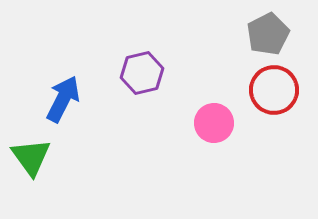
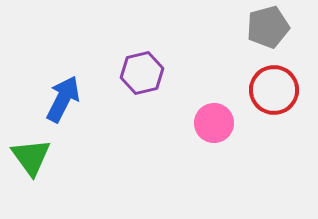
gray pentagon: moved 7 px up; rotated 12 degrees clockwise
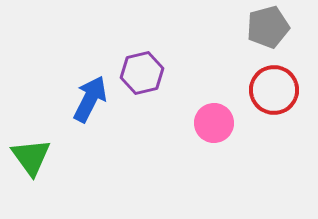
blue arrow: moved 27 px right
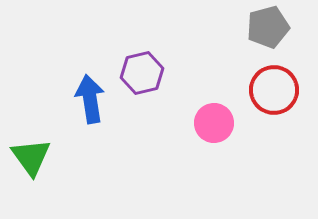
blue arrow: rotated 36 degrees counterclockwise
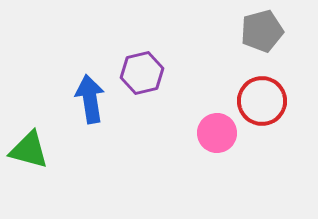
gray pentagon: moved 6 px left, 4 px down
red circle: moved 12 px left, 11 px down
pink circle: moved 3 px right, 10 px down
green triangle: moved 2 px left, 7 px up; rotated 39 degrees counterclockwise
